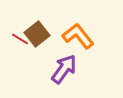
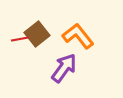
red line: rotated 42 degrees counterclockwise
purple arrow: moved 1 px up
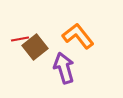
brown square: moved 2 px left, 13 px down
purple arrow: rotated 52 degrees counterclockwise
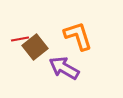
orange L-shape: rotated 20 degrees clockwise
purple arrow: rotated 44 degrees counterclockwise
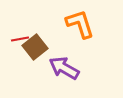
orange L-shape: moved 2 px right, 12 px up
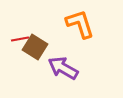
brown square: rotated 20 degrees counterclockwise
purple arrow: moved 1 px left
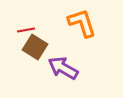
orange L-shape: moved 2 px right, 1 px up
red line: moved 6 px right, 9 px up
